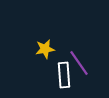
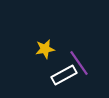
white rectangle: rotated 65 degrees clockwise
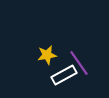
yellow star: moved 2 px right, 6 px down
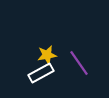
white rectangle: moved 23 px left, 2 px up
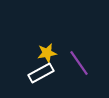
yellow star: moved 2 px up
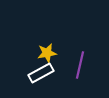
purple line: moved 1 px right, 2 px down; rotated 48 degrees clockwise
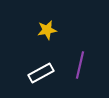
yellow star: moved 23 px up
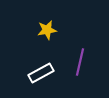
purple line: moved 3 px up
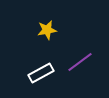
purple line: rotated 40 degrees clockwise
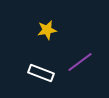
white rectangle: rotated 50 degrees clockwise
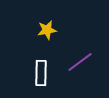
white rectangle: rotated 70 degrees clockwise
